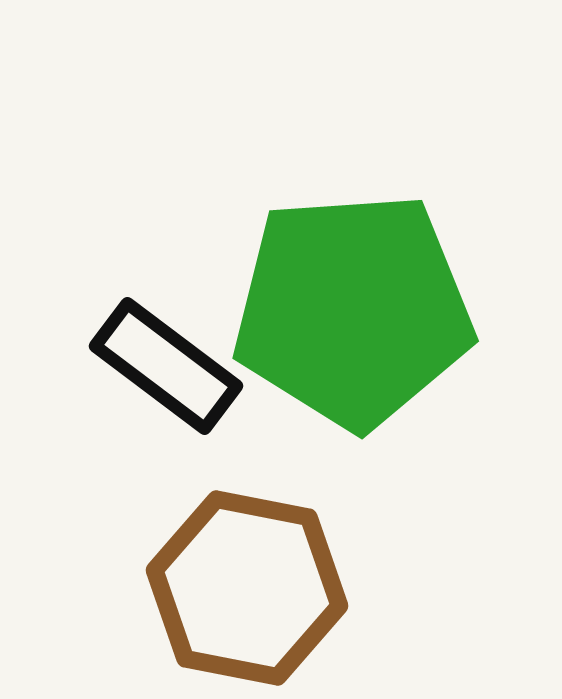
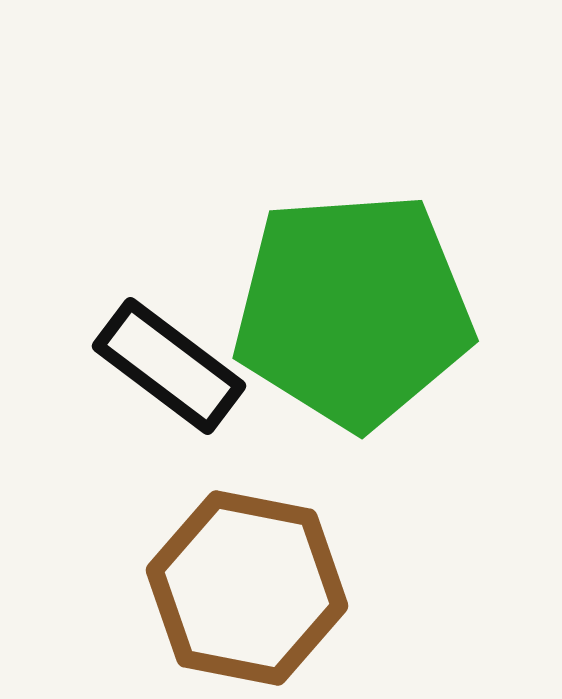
black rectangle: moved 3 px right
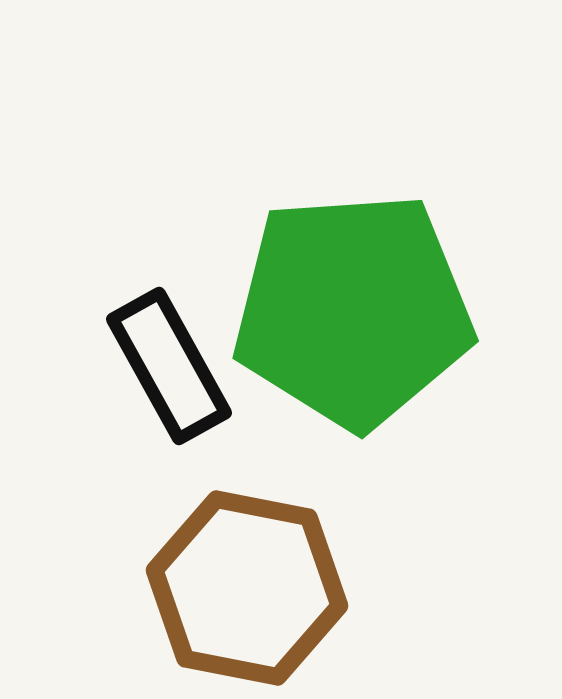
black rectangle: rotated 24 degrees clockwise
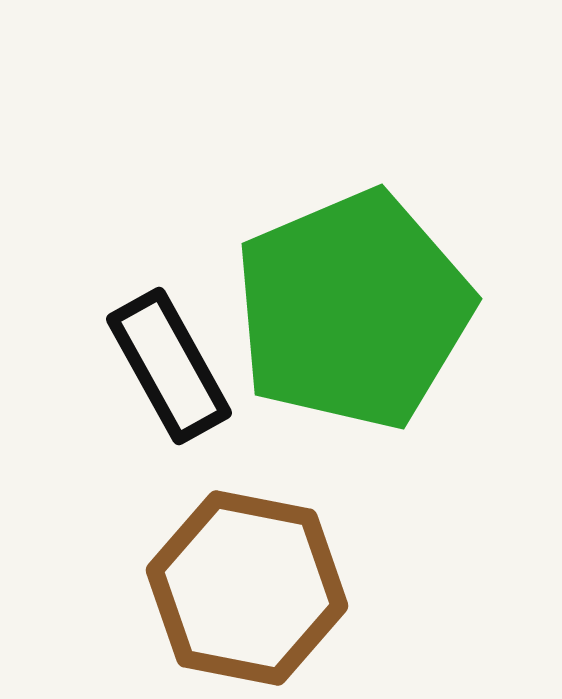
green pentagon: rotated 19 degrees counterclockwise
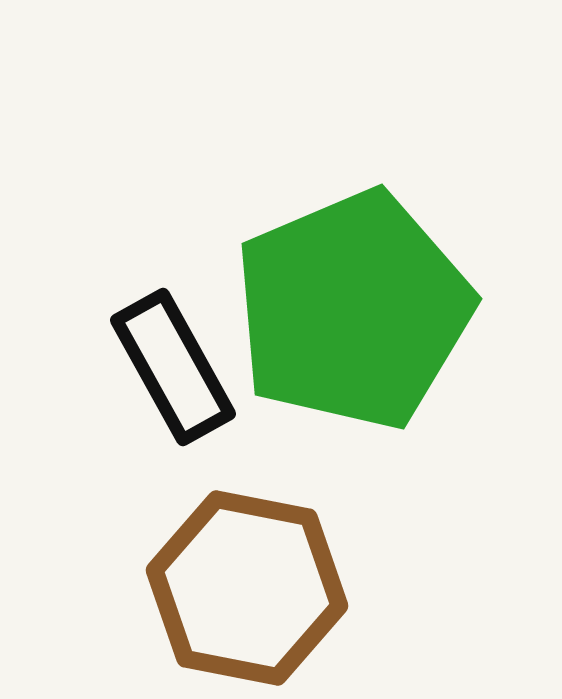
black rectangle: moved 4 px right, 1 px down
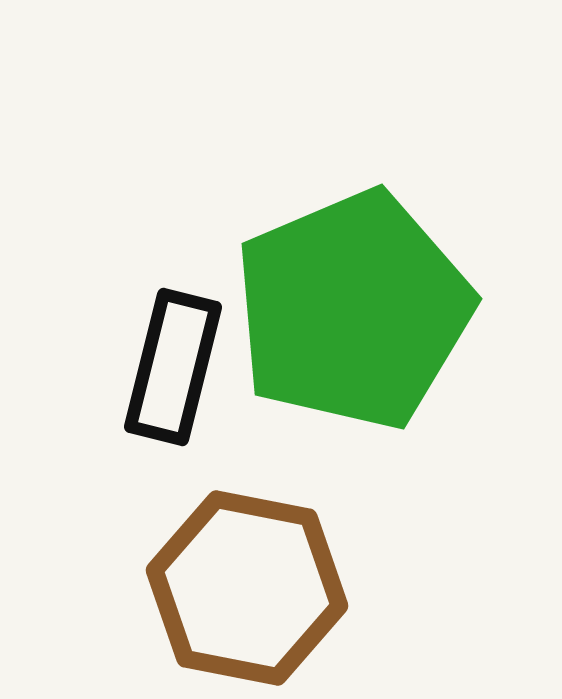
black rectangle: rotated 43 degrees clockwise
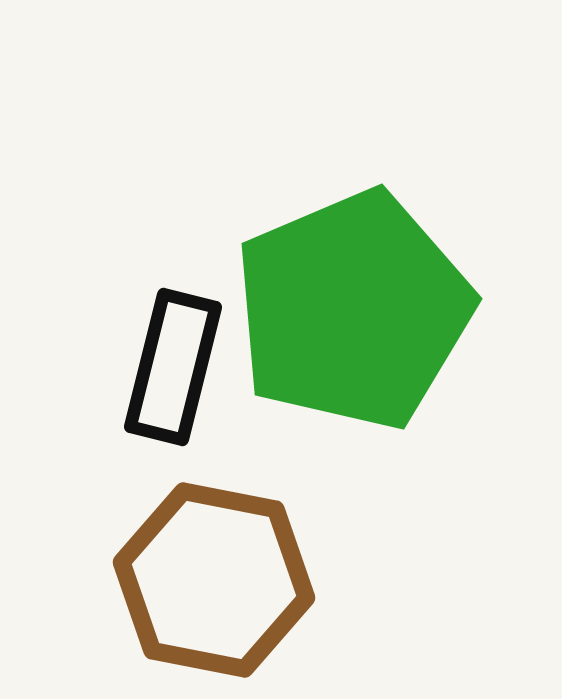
brown hexagon: moved 33 px left, 8 px up
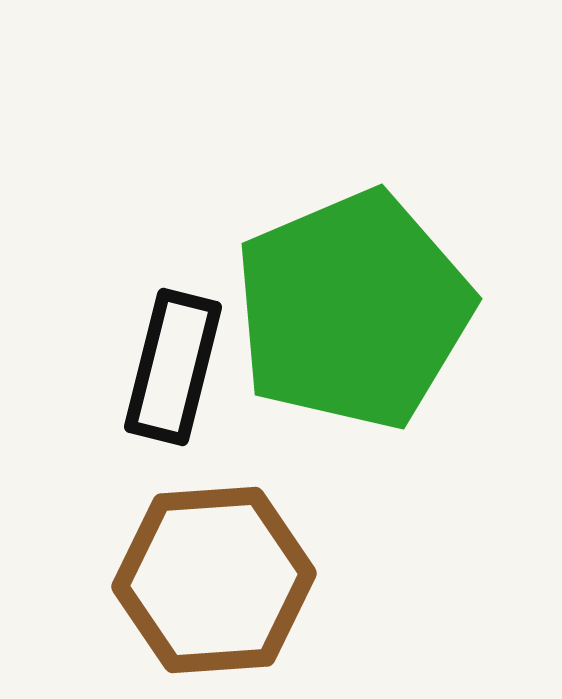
brown hexagon: rotated 15 degrees counterclockwise
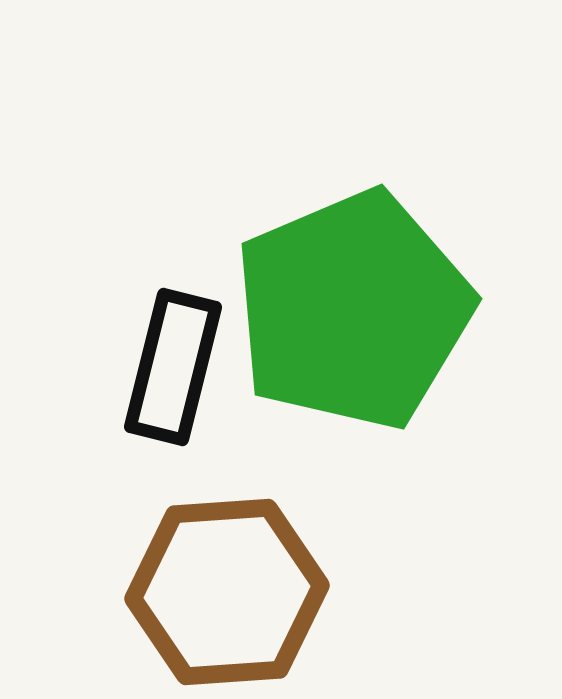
brown hexagon: moved 13 px right, 12 px down
